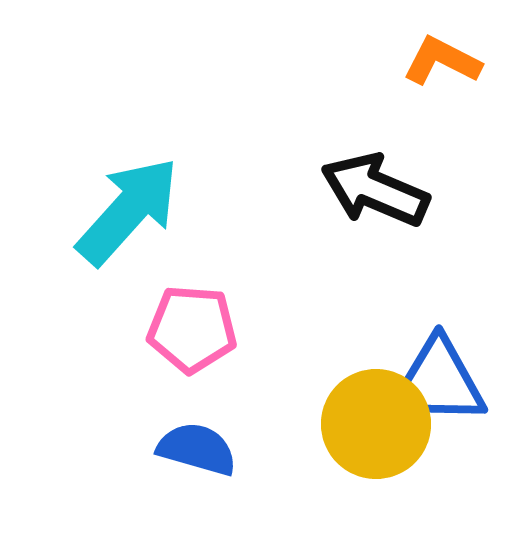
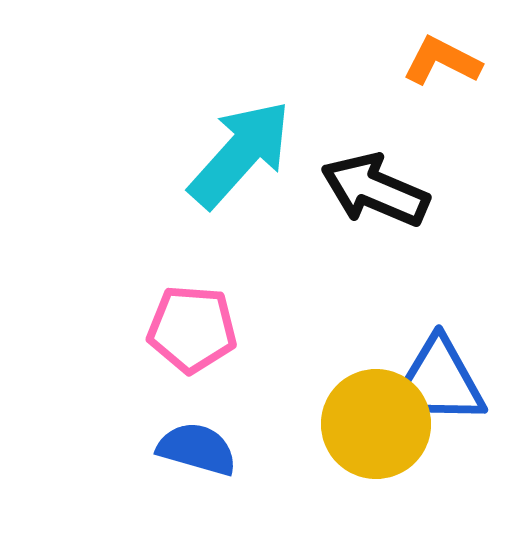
cyan arrow: moved 112 px right, 57 px up
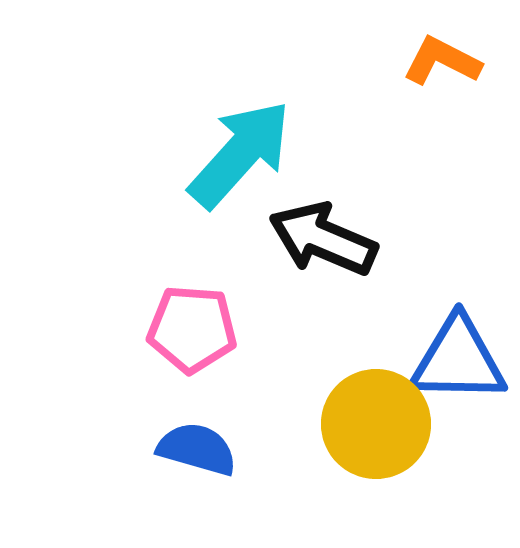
black arrow: moved 52 px left, 49 px down
blue triangle: moved 20 px right, 22 px up
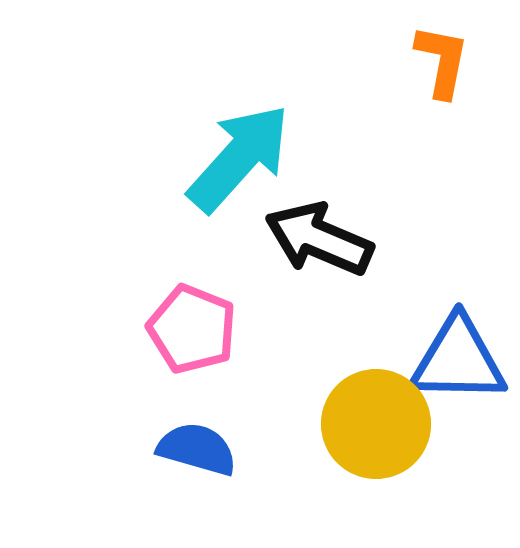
orange L-shape: rotated 74 degrees clockwise
cyan arrow: moved 1 px left, 4 px down
black arrow: moved 4 px left
pink pentagon: rotated 18 degrees clockwise
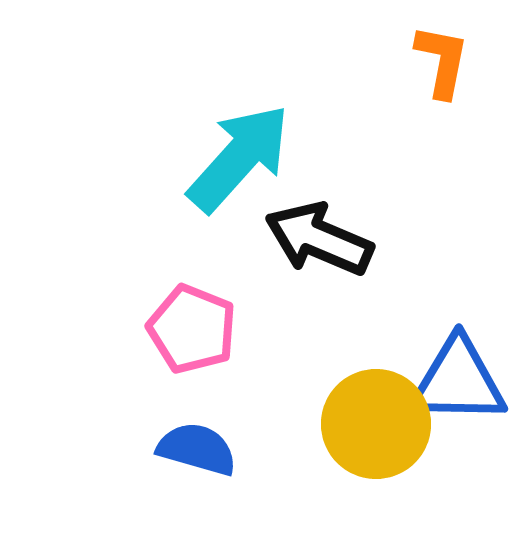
blue triangle: moved 21 px down
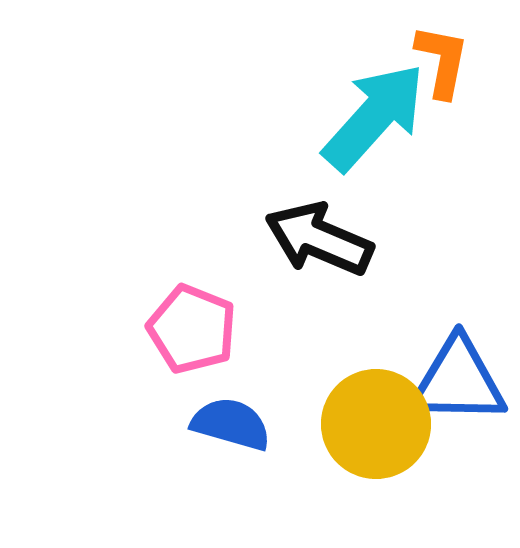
cyan arrow: moved 135 px right, 41 px up
blue semicircle: moved 34 px right, 25 px up
